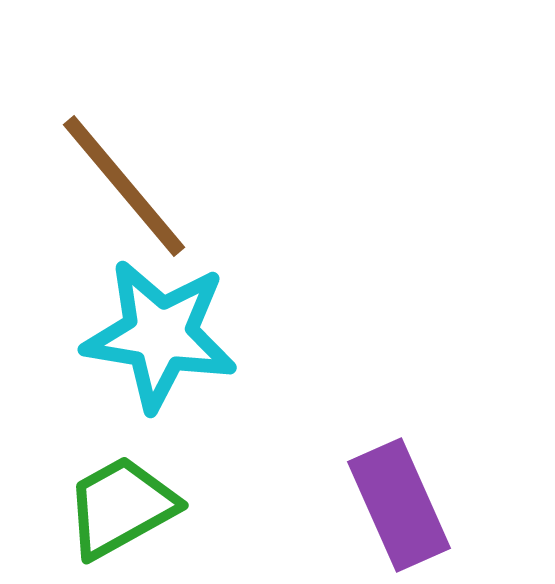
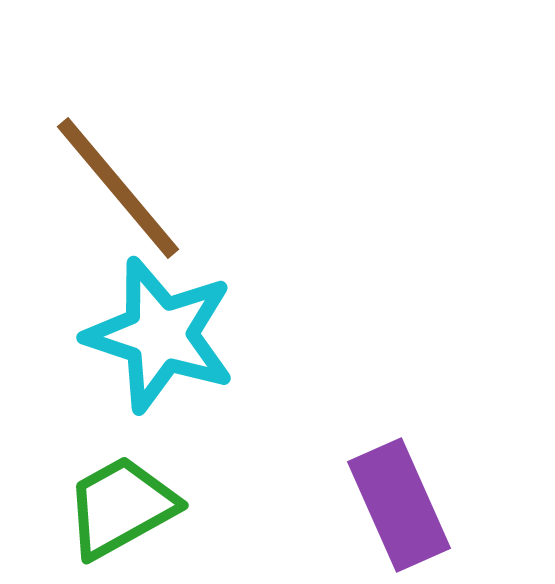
brown line: moved 6 px left, 2 px down
cyan star: rotated 9 degrees clockwise
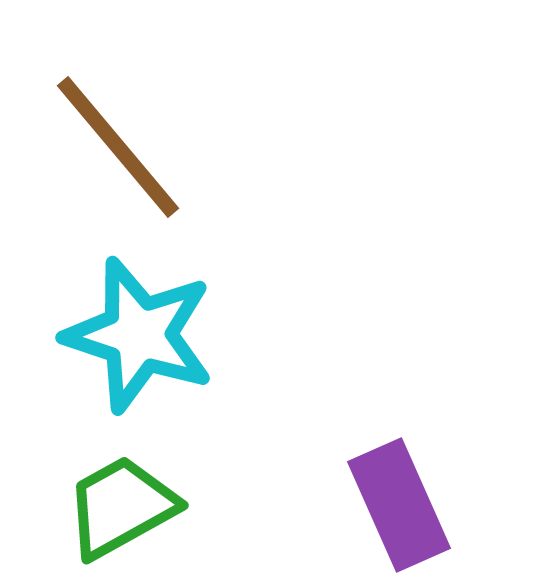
brown line: moved 41 px up
cyan star: moved 21 px left
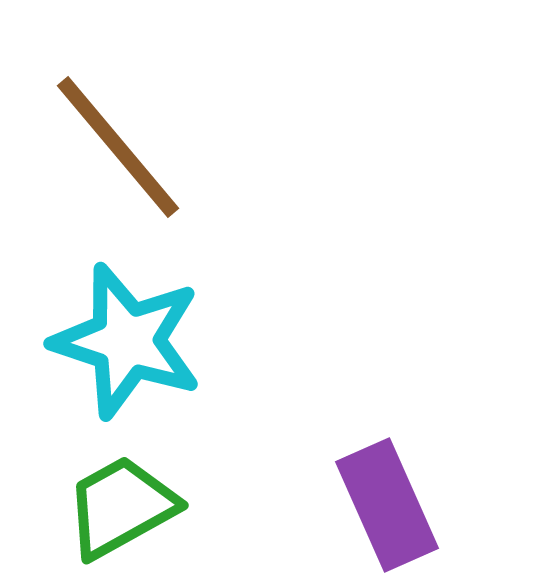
cyan star: moved 12 px left, 6 px down
purple rectangle: moved 12 px left
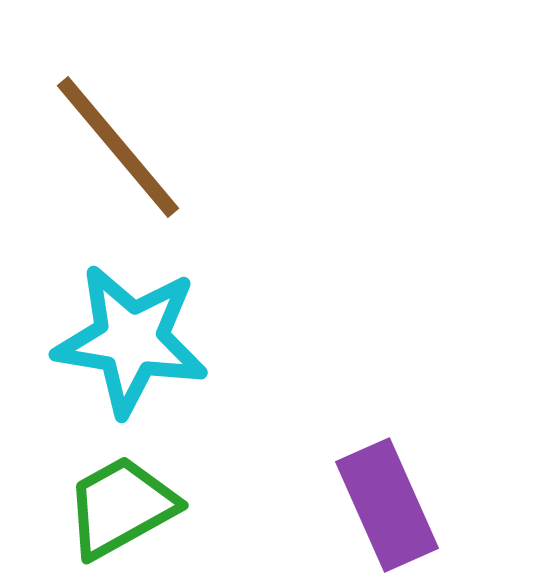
cyan star: moved 4 px right, 1 px up; rotated 9 degrees counterclockwise
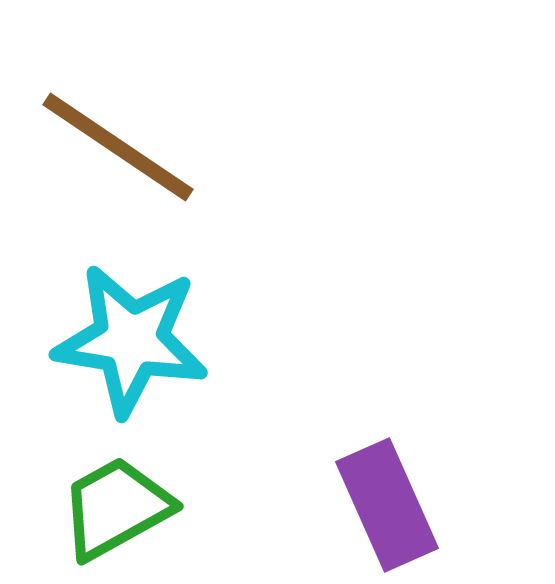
brown line: rotated 16 degrees counterclockwise
green trapezoid: moved 5 px left, 1 px down
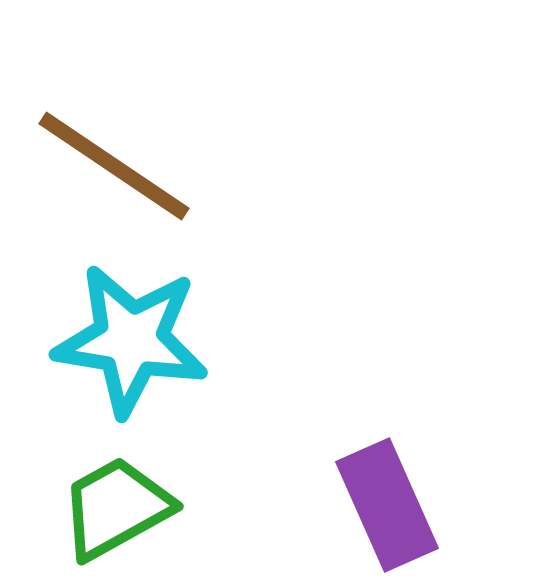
brown line: moved 4 px left, 19 px down
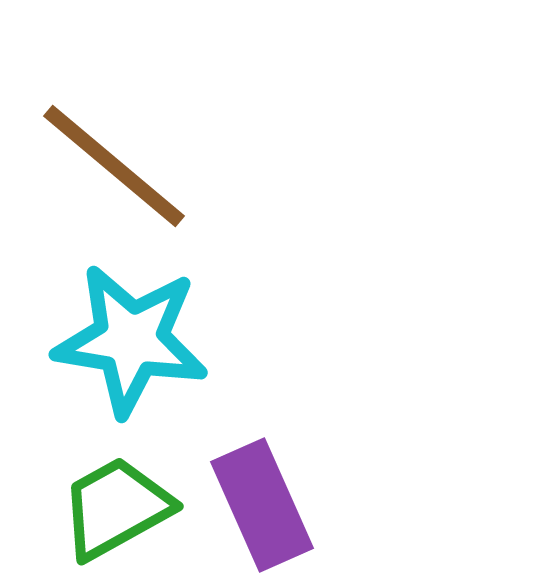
brown line: rotated 6 degrees clockwise
purple rectangle: moved 125 px left
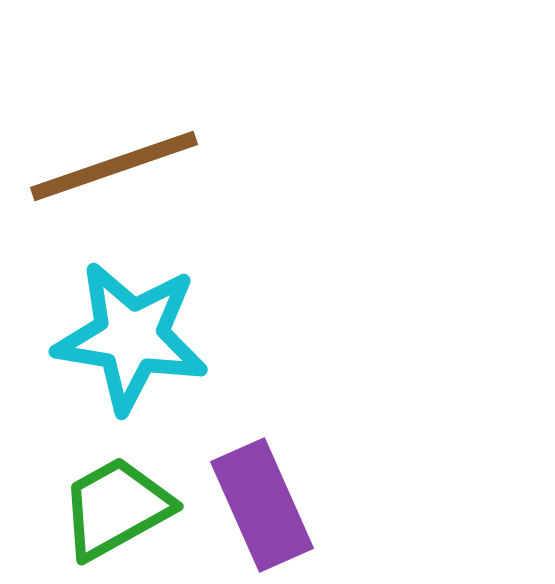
brown line: rotated 59 degrees counterclockwise
cyan star: moved 3 px up
